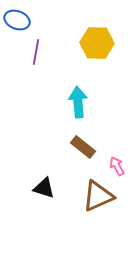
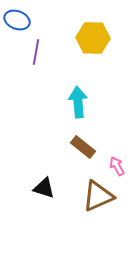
yellow hexagon: moved 4 px left, 5 px up
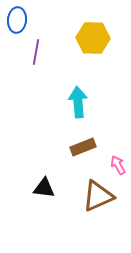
blue ellipse: rotated 75 degrees clockwise
brown rectangle: rotated 60 degrees counterclockwise
pink arrow: moved 1 px right, 1 px up
black triangle: rotated 10 degrees counterclockwise
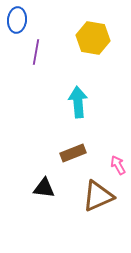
yellow hexagon: rotated 8 degrees clockwise
brown rectangle: moved 10 px left, 6 px down
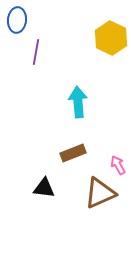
yellow hexagon: moved 18 px right; rotated 16 degrees clockwise
brown triangle: moved 2 px right, 3 px up
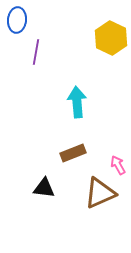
cyan arrow: moved 1 px left
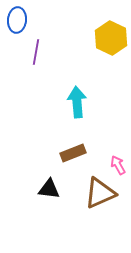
black triangle: moved 5 px right, 1 px down
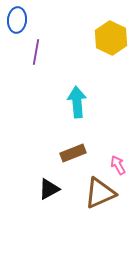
black triangle: rotated 35 degrees counterclockwise
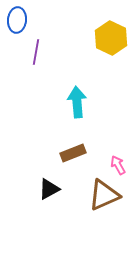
brown triangle: moved 4 px right, 2 px down
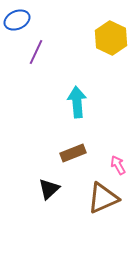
blue ellipse: rotated 60 degrees clockwise
purple line: rotated 15 degrees clockwise
black triangle: rotated 15 degrees counterclockwise
brown triangle: moved 1 px left, 3 px down
